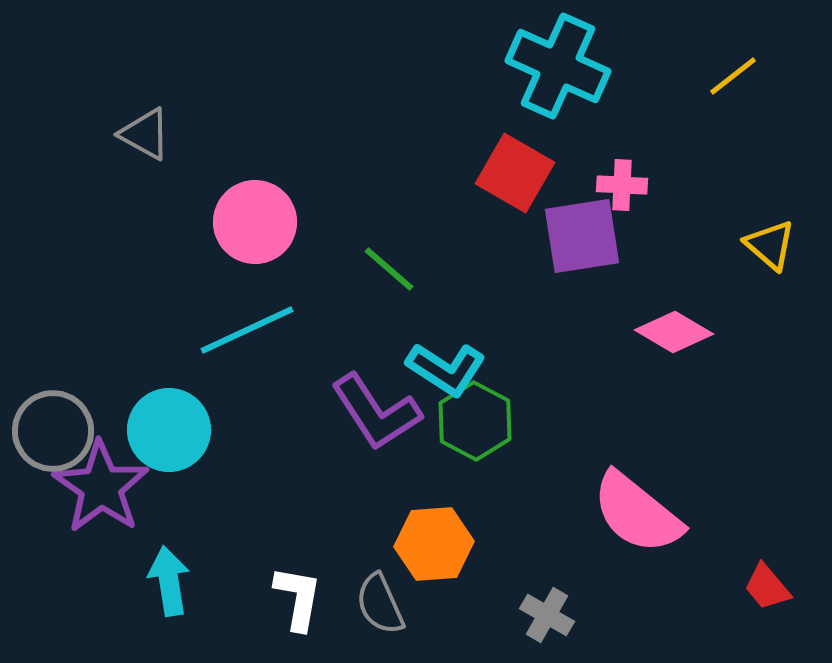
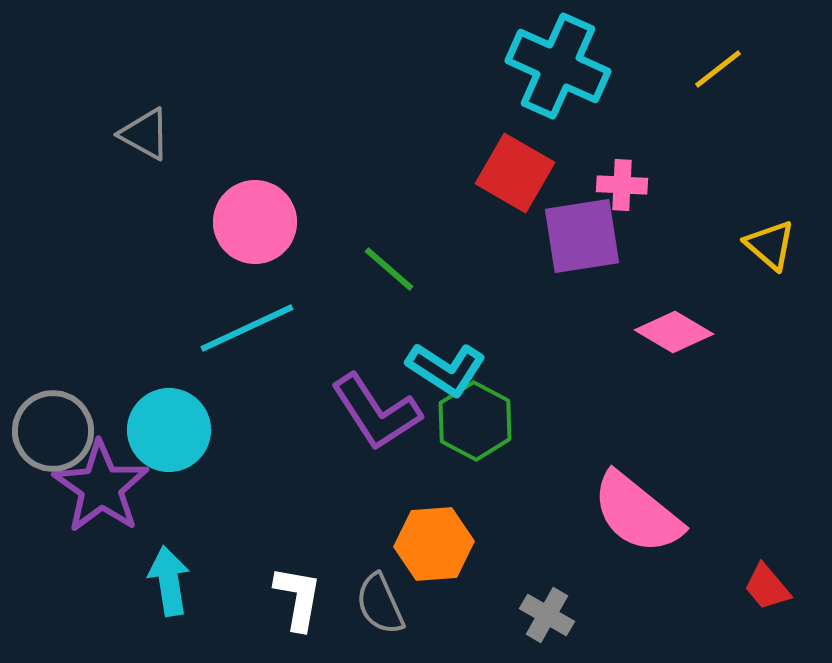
yellow line: moved 15 px left, 7 px up
cyan line: moved 2 px up
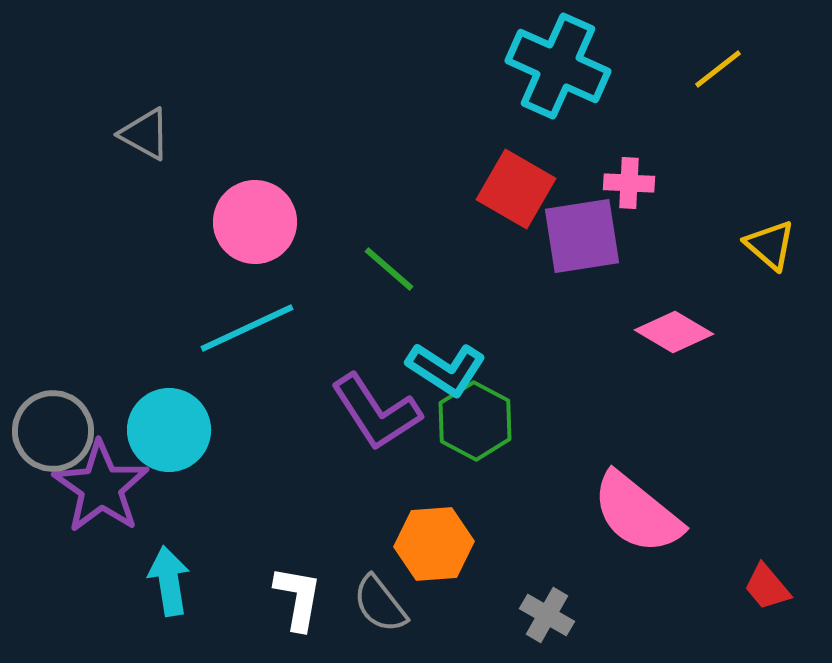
red square: moved 1 px right, 16 px down
pink cross: moved 7 px right, 2 px up
gray semicircle: rotated 14 degrees counterclockwise
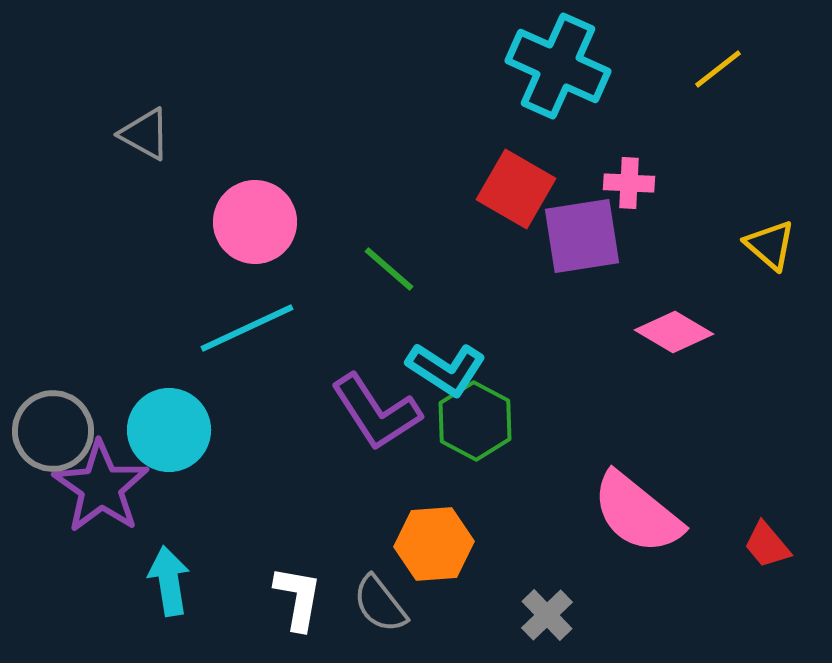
red trapezoid: moved 42 px up
gray cross: rotated 16 degrees clockwise
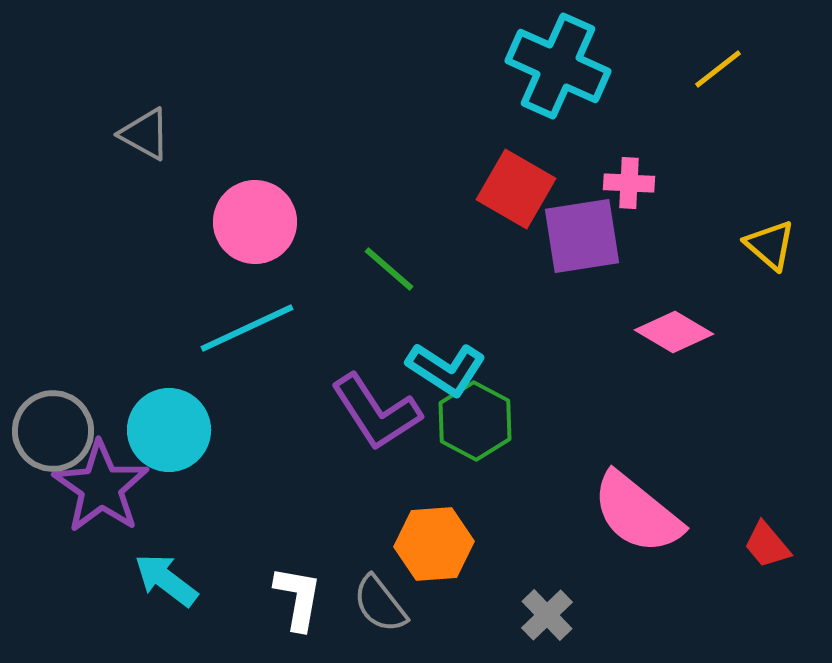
cyan arrow: moved 3 px left, 1 px up; rotated 44 degrees counterclockwise
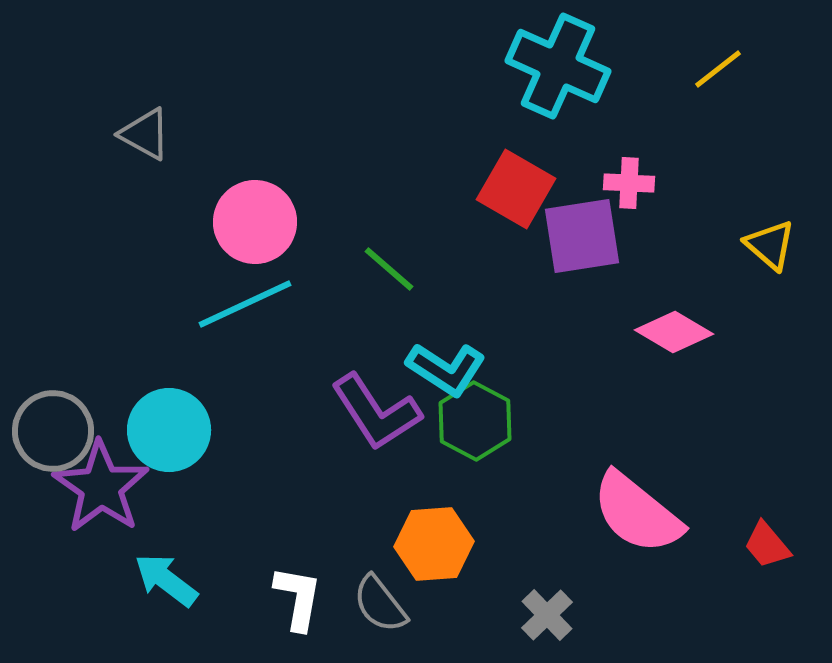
cyan line: moved 2 px left, 24 px up
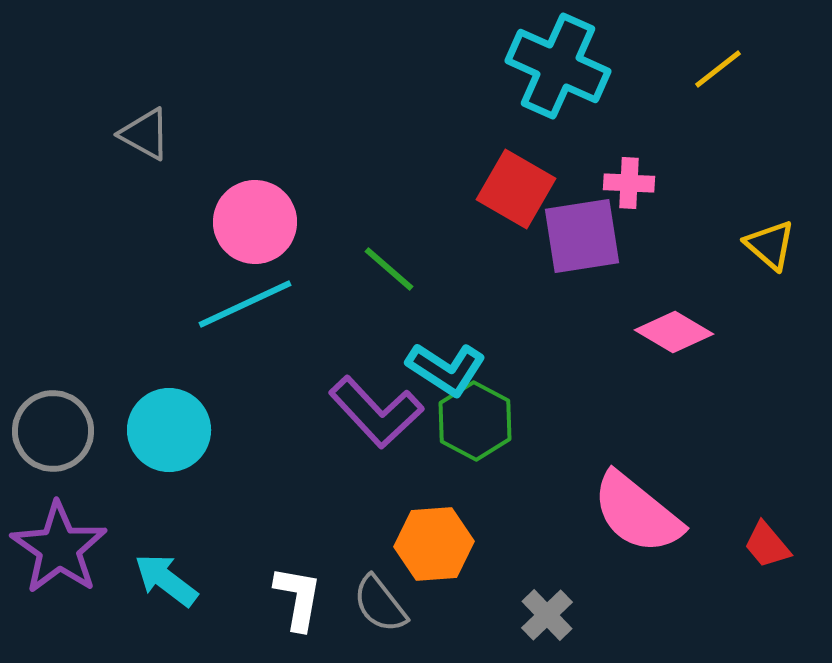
purple L-shape: rotated 10 degrees counterclockwise
purple star: moved 42 px left, 61 px down
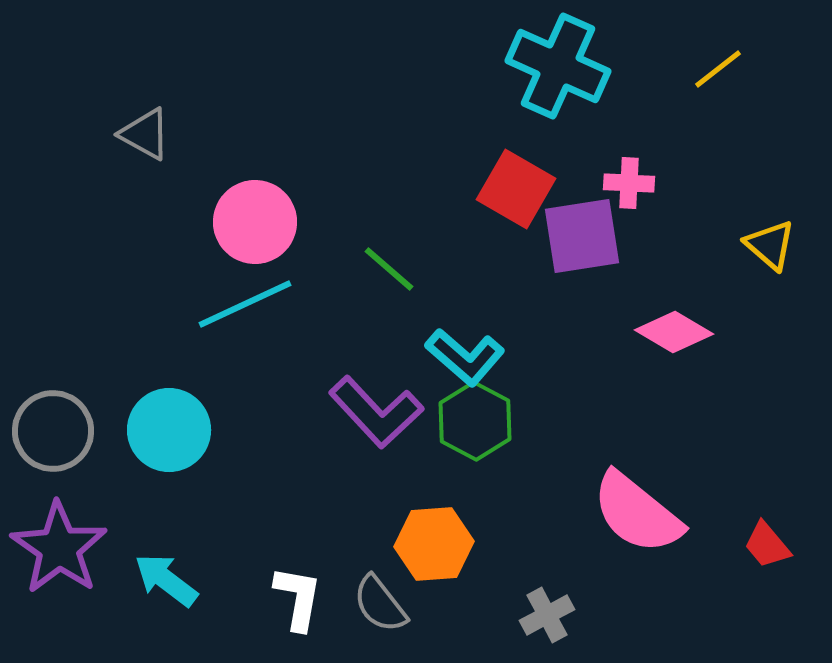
cyan L-shape: moved 19 px right, 12 px up; rotated 8 degrees clockwise
gray cross: rotated 16 degrees clockwise
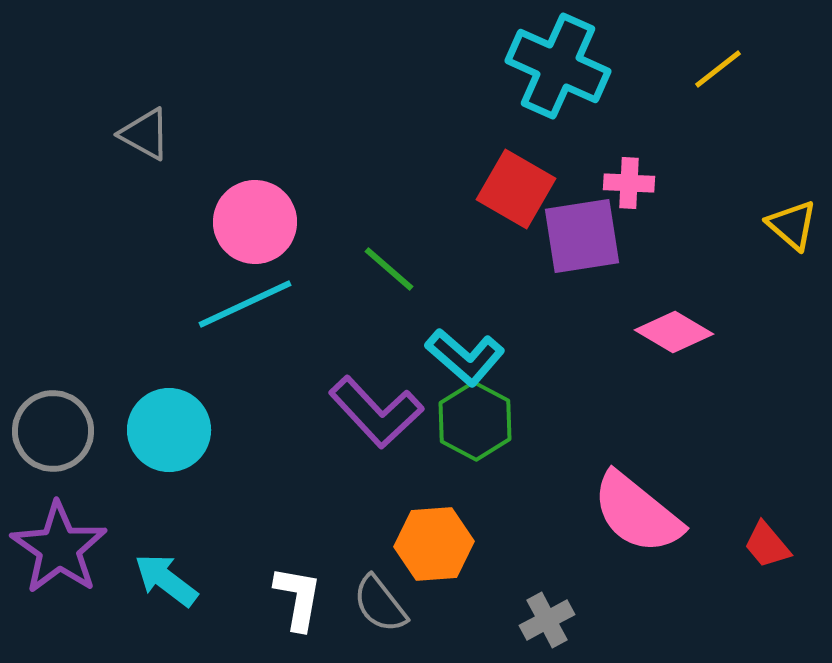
yellow triangle: moved 22 px right, 20 px up
gray cross: moved 5 px down
